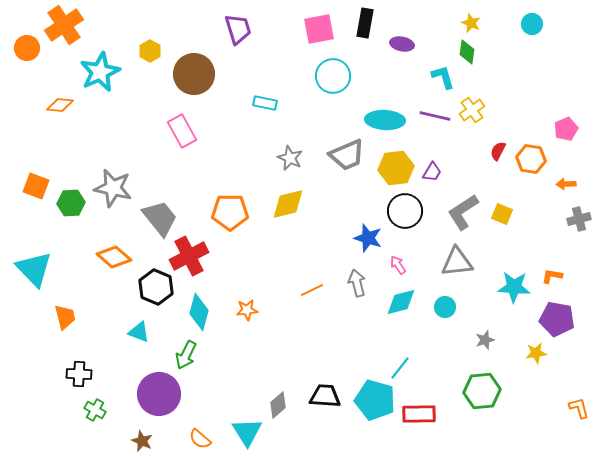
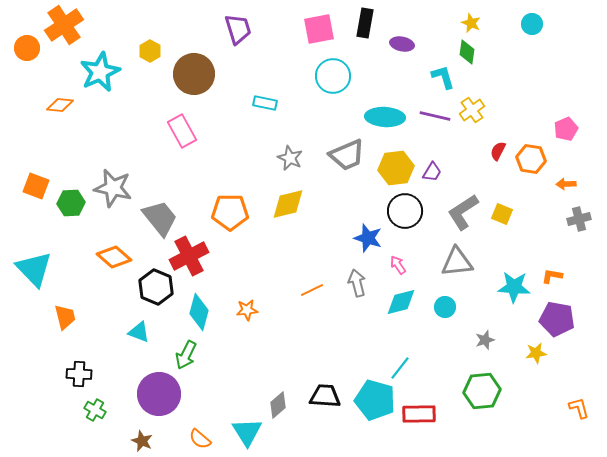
cyan ellipse at (385, 120): moved 3 px up
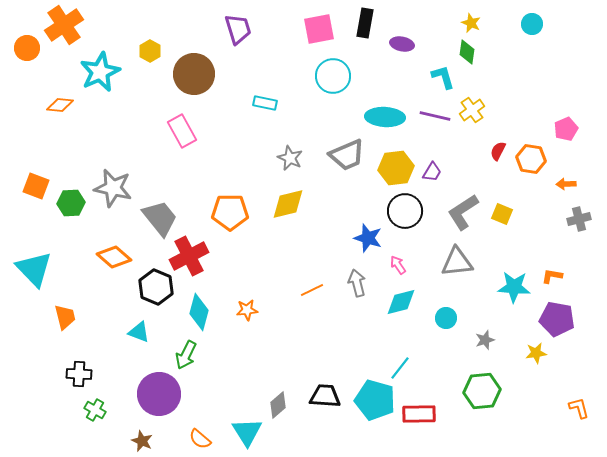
cyan circle at (445, 307): moved 1 px right, 11 px down
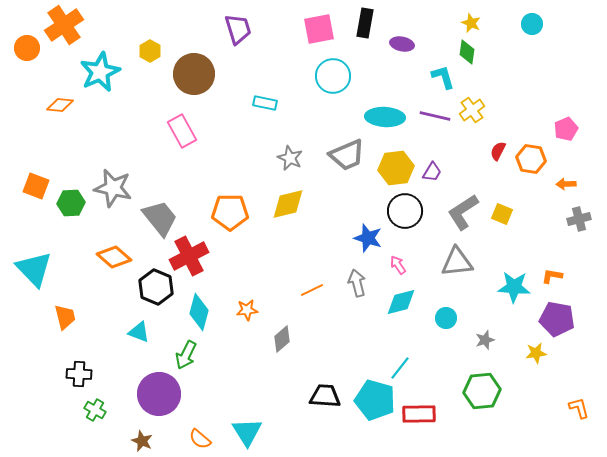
gray diamond at (278, 405): moved 4 px right, 66 px up
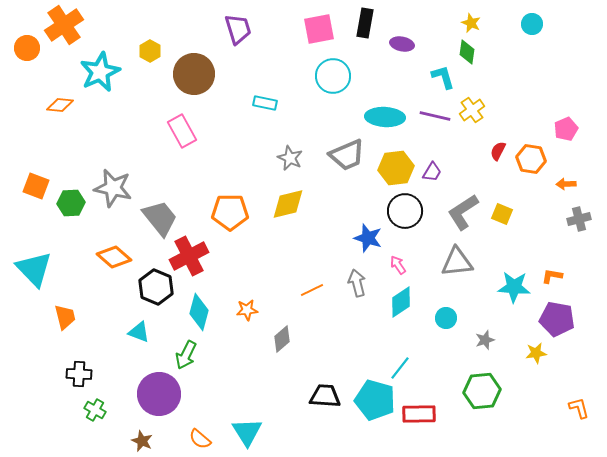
cyan diamond at (401, 302): rotated 20 degrees counterclockwise
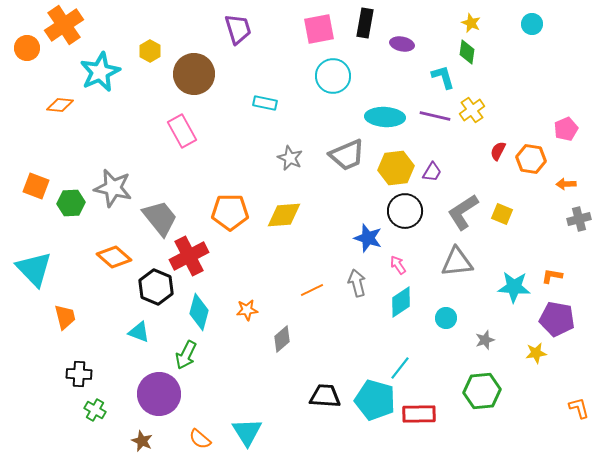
yellow diamond at (288, 204): moved 4 px left, 11 px down; rotated 9 degrees clockwise
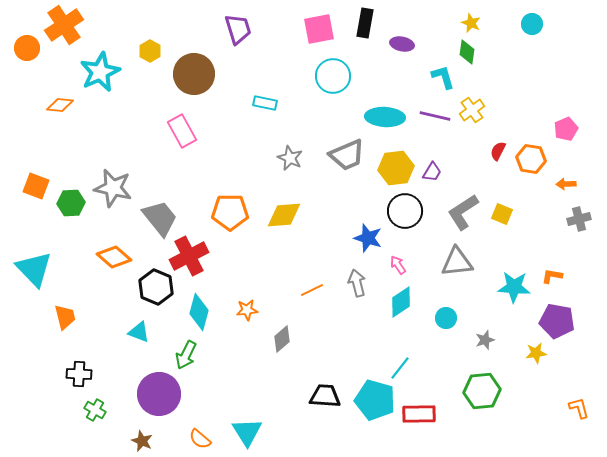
purple pentagon at (557, 319): moved 2 px down
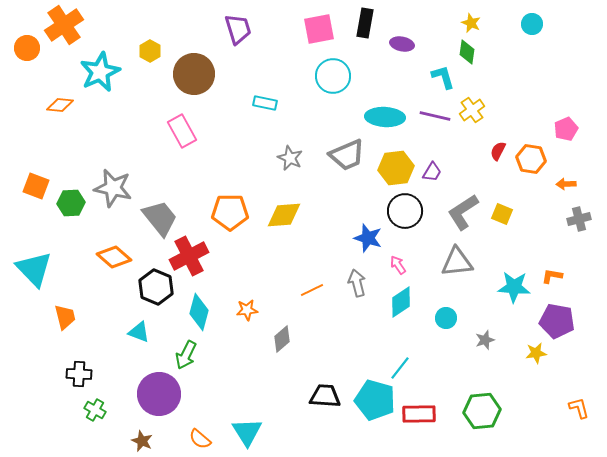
green hexagon at (482, 391): moved 20 px down
